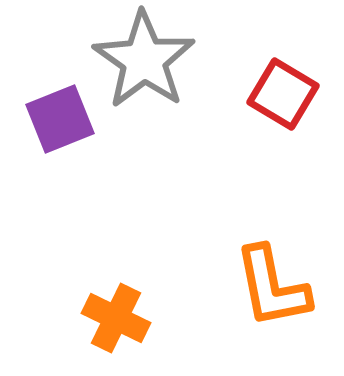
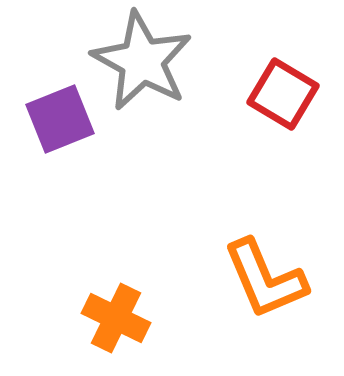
gray star: moved 2 px left, 1 px down; rotated 6 degrees counterclockwise
orange L-shape: moved 7 px left, 8 px up; rotated 12 degrees counterclockwise
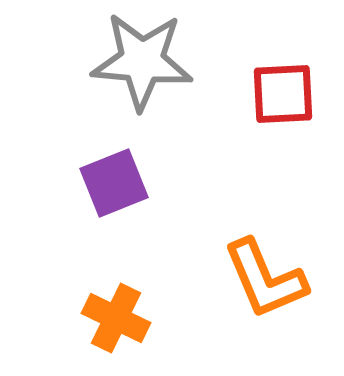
gray star: rotated 24 degrees counterclockwise
red square: rotated 34 degrees counterclockwise
purple square: moved 54 px right, 64 px down
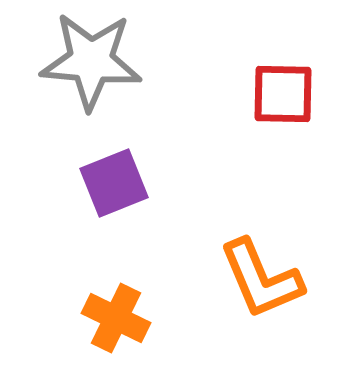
gray star: moved 51 px left
red square: rotated 4 degrees clockwise
orange L-shape: moved 4 px left
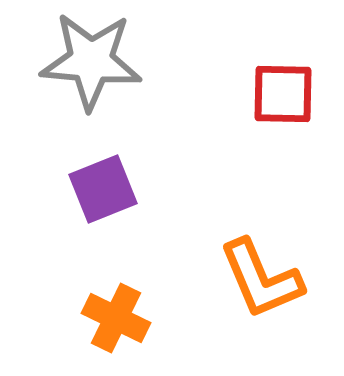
purple square: moved 11 px left, 6 px down
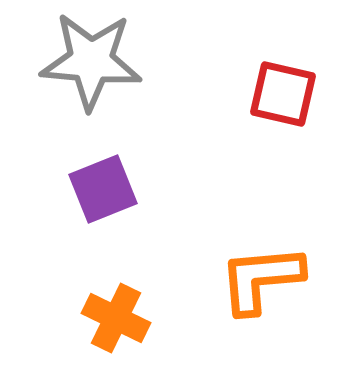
red square: rotated 12 degrees clockwise
orange L-shape: rotated 108 degrees clockwise
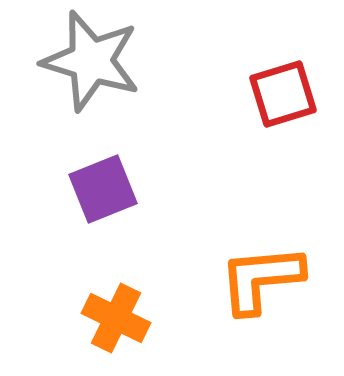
gray star: rotated 12 degrees clockwise
red square: rotated 30 degrees counterclockwise
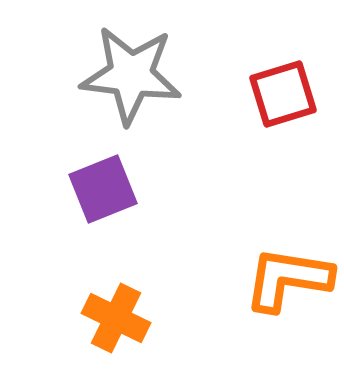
gray star: moved 40 px right, 14 px down; rotated 10 degrees counterclockwise
orange L-shape: moved 27 px right; rotated 14 degrees clockwise
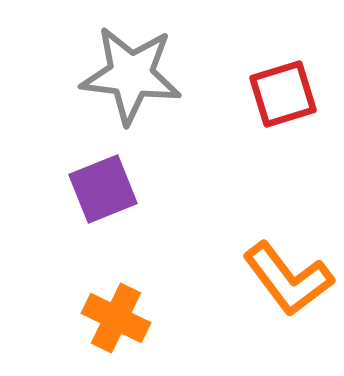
orange L-shape: rotated 136 degrees counterclockwise
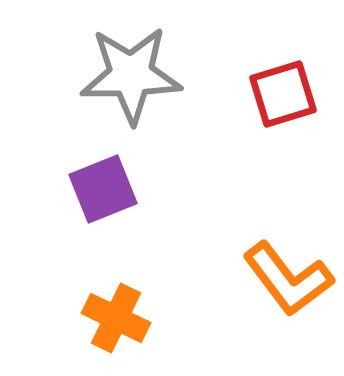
gray star: rotated 8 degrees counterclockwise
